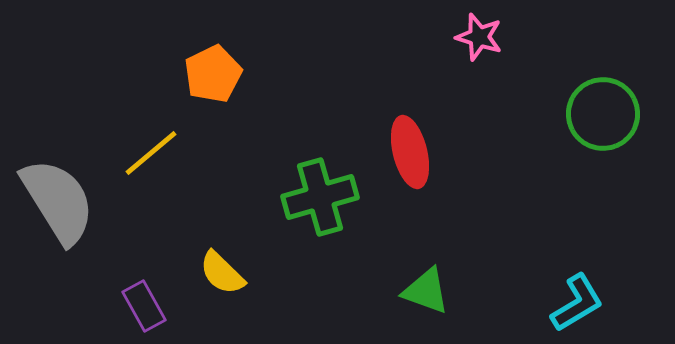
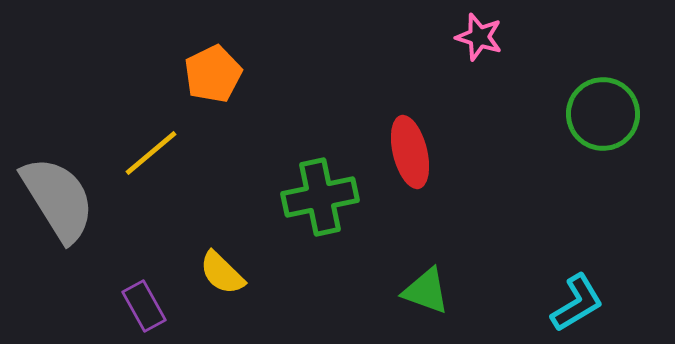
green cross: rotated 4 degrees clockwise
gray semicircle: moved 2 px up
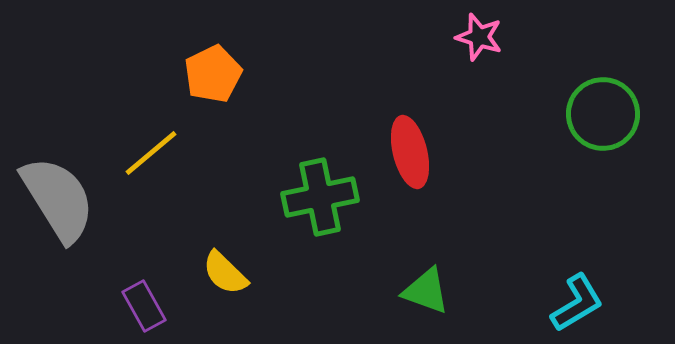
yellow semicircle: moved 3 px right
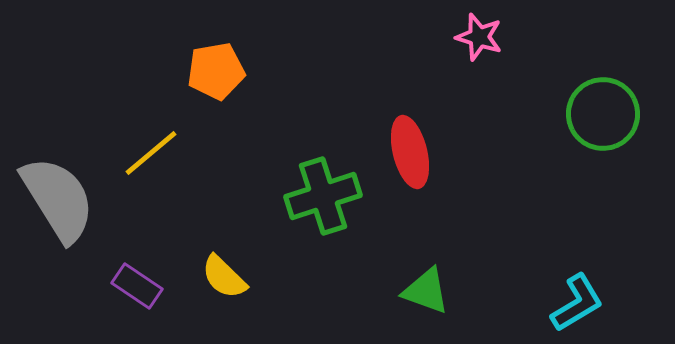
orange pentagon: moved 3 px right, 3 px up; rotated 16 degrees clockwise
green cross: moved 3 px right, 1 px up; rotated 6 degrees counterclockwise
yellow semicircle: moved 1 px left, 4 px down
purple rectangle: moved 7 px left, 20 px up; rotated 27 degrees counterclockwise
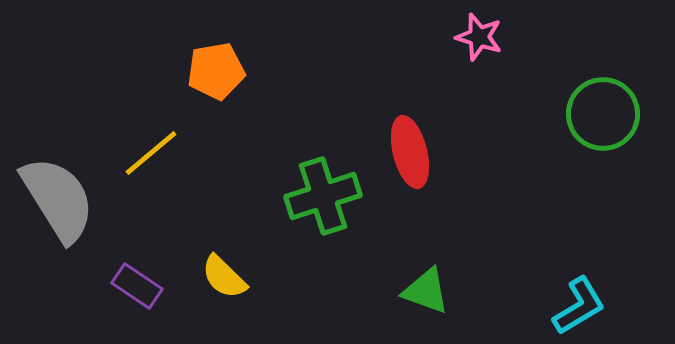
cyan L-shape: moved 2 px right, 3 px down
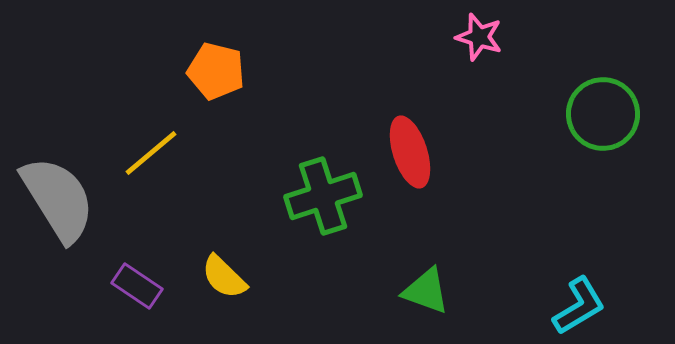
orange pentagon: rotated 24 degrees clockwise
red ellipse: rotated 4 degrees counterclockwise
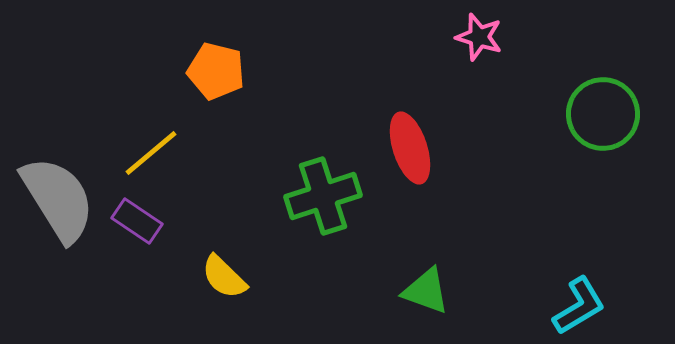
red ellipse: moved 4 px up
purple rectangle: moved 65 px up
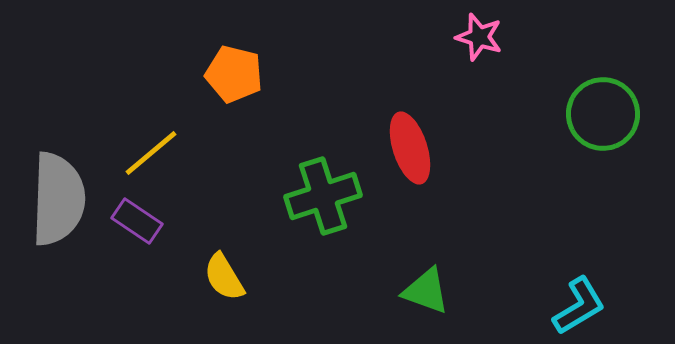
orange pentagon: moved 18 px right, 3 px down
gray semicircle: rotated 34 degrees clockwise
yellow semicircle: rotated 15 degrees clockwise
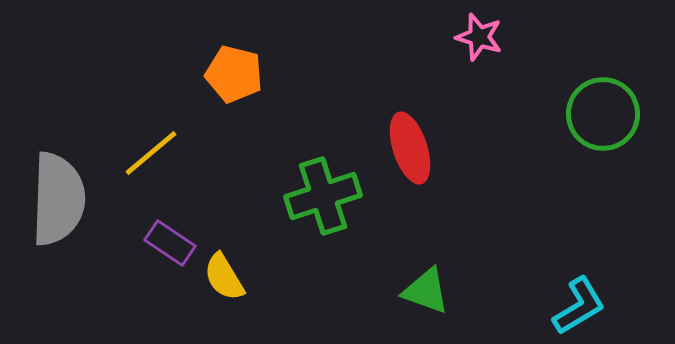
purple rectangle: moved 33 px right, 22 px down
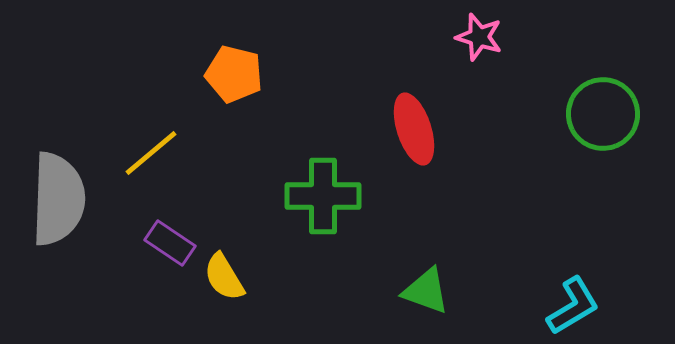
red ellipse: moved 4 px right, 19 px up
green cross: rotated 18 degrees clockwise
cyan L-shape: moved 6 px left
